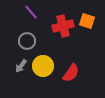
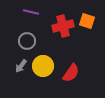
purple line: rotated 35 degrees counterclockwise
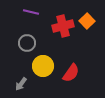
orange square: rotated 28 degrees clockwise
gray circle: moved 2 px down
gray arrow: moved 18 px down
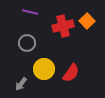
purple line: moved 1 px left
yellow circle: moved 1 px right, 3 px down
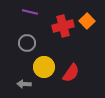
yellow circle: moved 2 px up
gray arrow: moved 3 px right; rotated 56 degrees clockwise
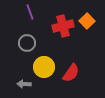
purple line: rotated 56 degrees clockwise
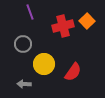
gray circle: moved 4 px left, 1 px down
yellow circle: moved 3 px up
red semicircle: moved 2 px right, 1 px up
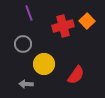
purple line: moved 1 px left, 1 px down
red semicircle: moved 3 px right, 3 px down
gray arrow: moved 2 px right
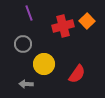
red semicircle: moved 1 px right, 1 px up
